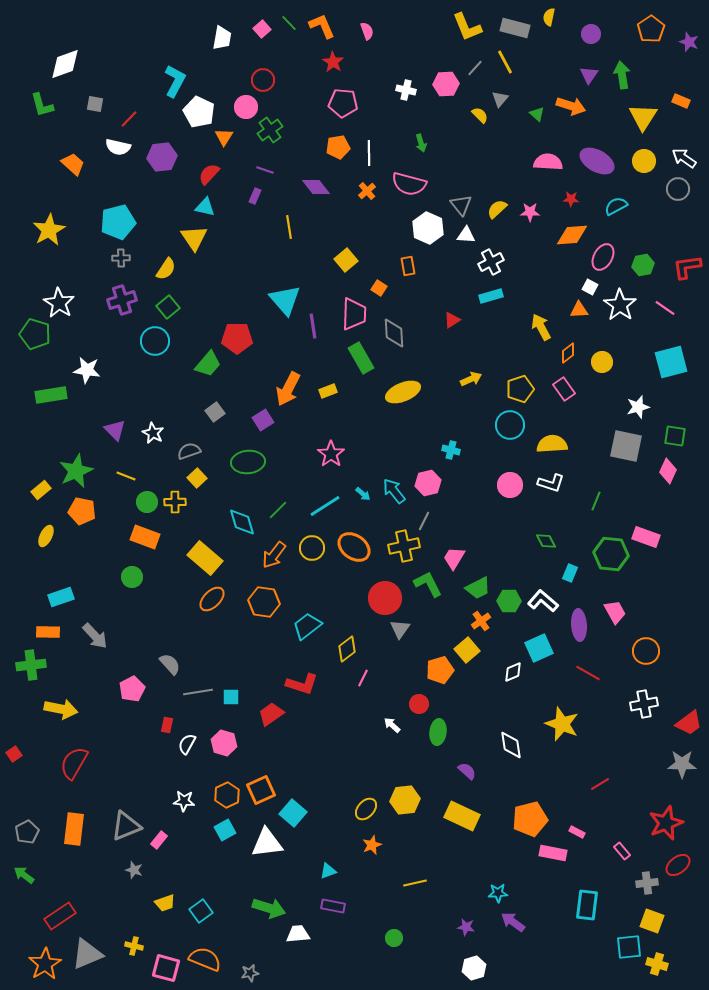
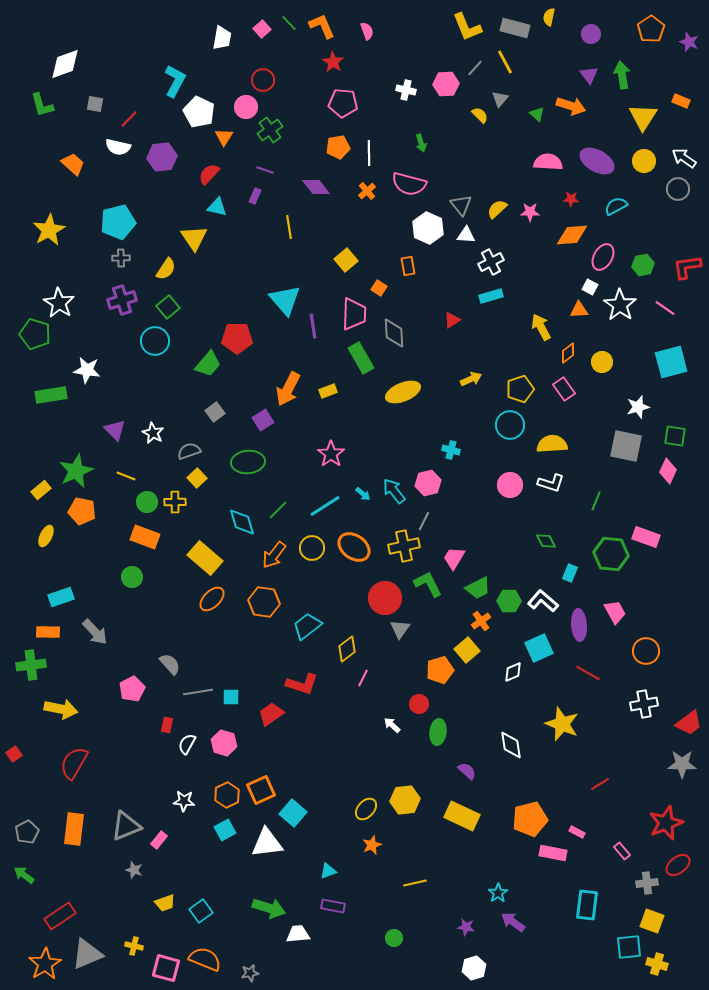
purple triangle at (589, 75): rotated 12 degrees counterclockwise
cyan triangle at (205, 207): moved 12 px right
gray arrow at (95, 636): moved 4 px up
cyan star at (498, 893): rotated 30 degrees counterclockwise
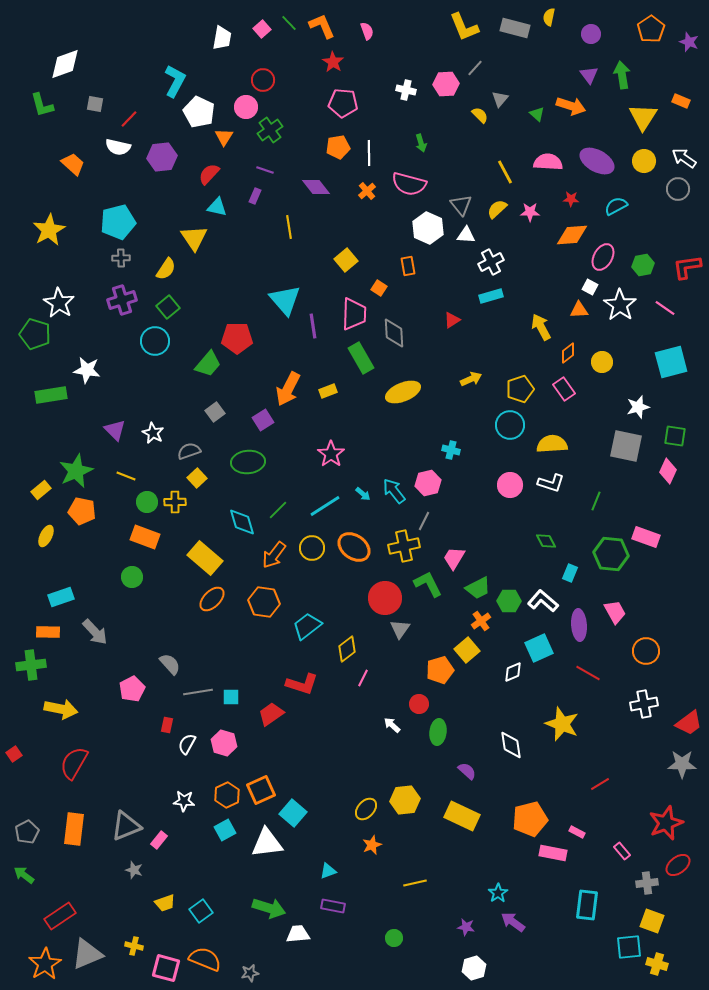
yellow L-shape at (467, 27): moved 3 px left
yellow line at (505, 62): moved 110 px down
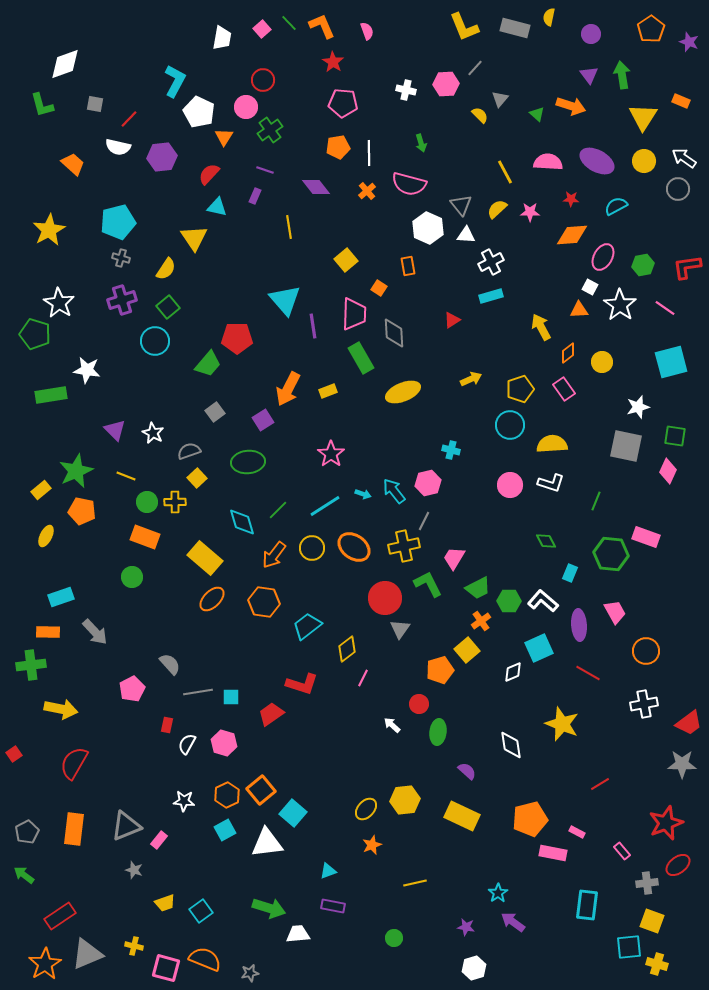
gray cross at (121, 258): rotated 18 degrees clockwise
cyan arrow at (363, 494): rotated 21 degrees counterclockwise
orange square at (261, 790): rotated 16 degrees counterclockwise
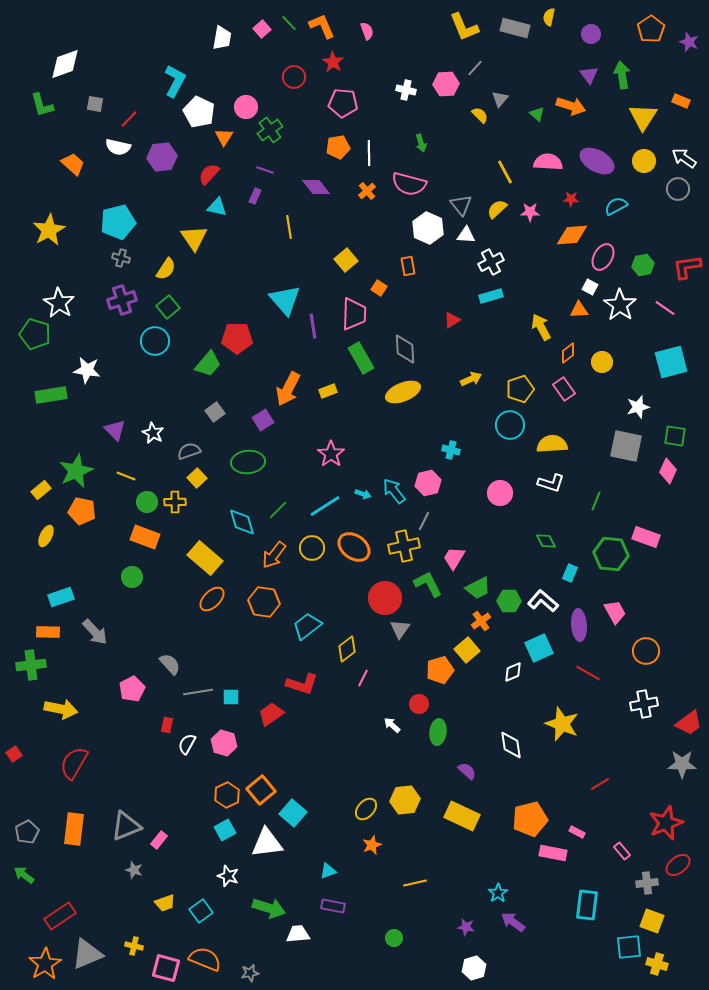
red circle at (263, 80): moved 31 px right, 3 px up
gray diamond at (394, 333): moved 11 px right, 16 px down
pink circle at (510, 485): moved 10 px left, 8 px down
white star at (184, 801): moved 44 px right, 75 px down; rotated 15 degrees clockwise
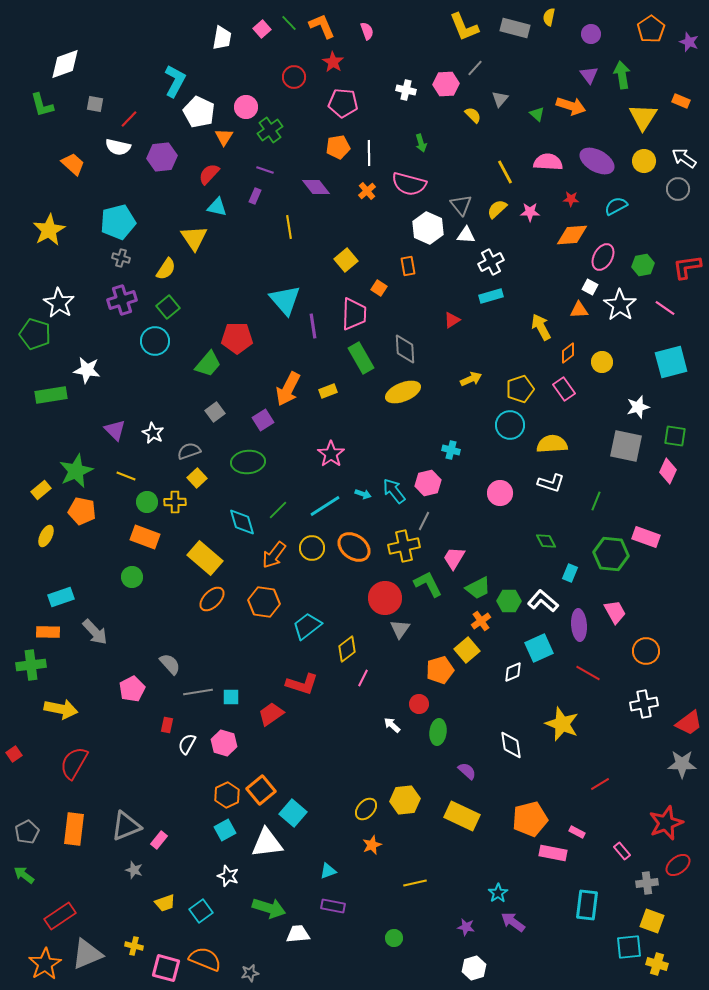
yellow semicircle at (480, 115): moved 7 px left
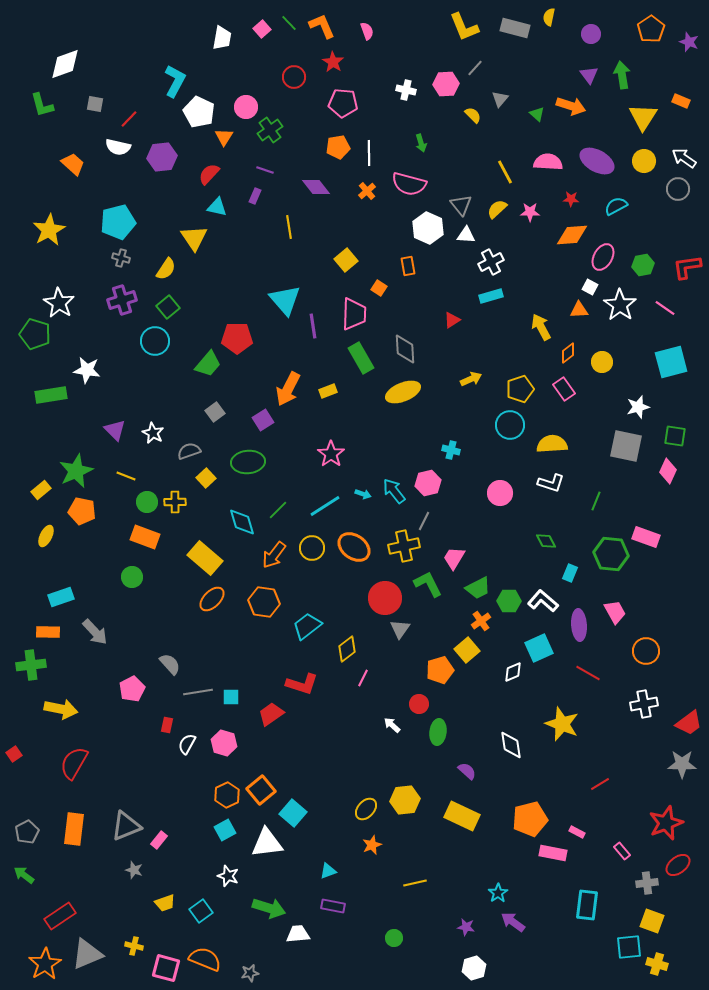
yellow square at (197, 478): moved 9 px right
